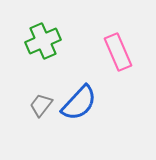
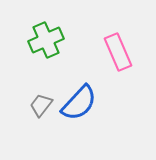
green cross: moved 3 px right, 1 px up
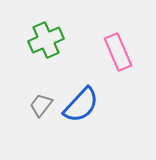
blue semicircle: moved 2 px right, 2 px down
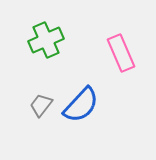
pink rectangle: moved 3 px right, 1 px down
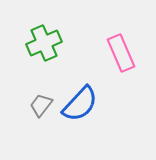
green cross: moved 2 px left, 3 px down
blue semicircle: moved 1 px left, 1 px up
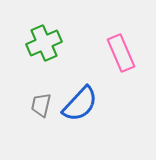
gray trapezoid: rotated 25 degrees counterclockwise
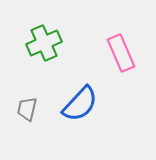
gray trapezoid: moved 14 px left, 4 px down
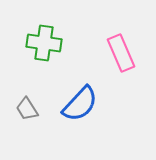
green cross: rotated 32 degrees clockwise
gray trapezoid: rotated 45 degrees counterclockwise
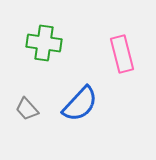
pink rectangle: moved 1 px right, 1 px down; rotated 9 degrees clockwise
gray trapezoid: rotated 10 degrees counterclockwise
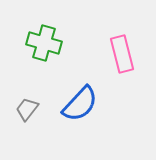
green cross: rotated 8 degrees clockwise
gray trapezoid: rotated 80 degrees clockwise
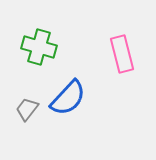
green cross: moved 5 px left, 4 px down
blue semicircle: moved 12 px left, 6 px up
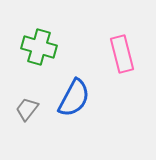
blue semicircle: moved 6 px right; rotated 15 degrees counterclockwise
